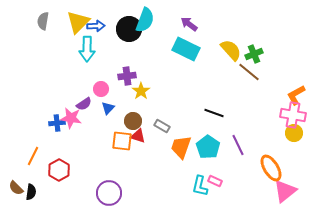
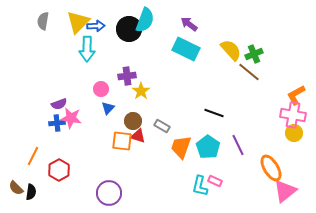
purple semicircle: moved 25 px left; rotated 14 degrees clockwise
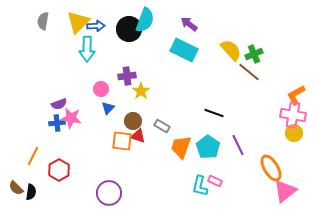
cyan rectangle: moved 2 px left, 1 px down
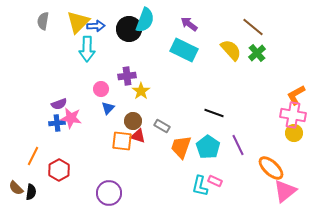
green cross: moved 3 px right, 1 px up; rotated 18 degrees counterclockwise
brown line: moved 4 px right, 45 px up
orange ellipse: rotated 16 degrees counterclockwise
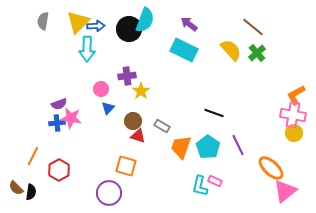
orange square: moved 4 px right, 25 px down; rotated 10 degrees clockwise
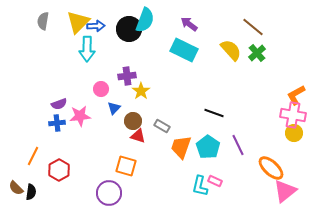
blue triangle: moved 6 px right
pink star: moved 9 px right, 2 px up; rotated 15 degrees counterclockwise
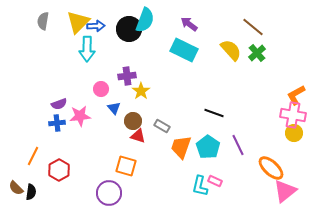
blue triangle: rotated 24 degrees counterclockwise
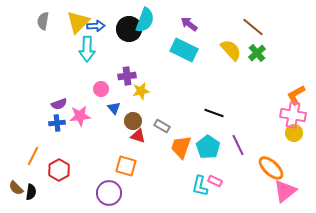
yellow star: rotated 24 degrees clockwise
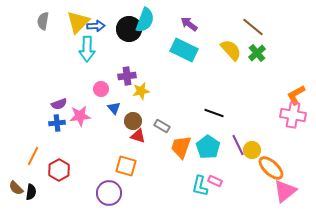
yellow circle: moved 42 px left, 17 px down
